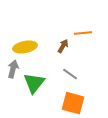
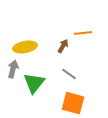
gray line: moved 1 px left
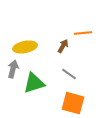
green triangle: rotated 35 degrees clockwise
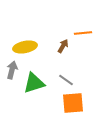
gray arrow: moved 1 px left, 1 px down
gray line: moved 3 px left, 6 px down
orange square: rotated 20 degrees counterclockwise
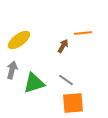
yellow ellipse: moved 6 px left, 7 px up; rotated 25 degrees counterclockwise
